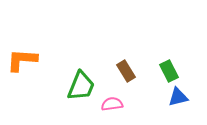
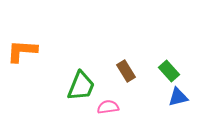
orange L-shape: moved 9 px up
green rectangle: rotated 15 degrees counterclockwise
pink semicircle: moved 4 px left, 3 px down
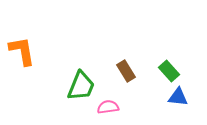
orange L-shape: rotated 76 degrees clockwise
blue triangle: rotated 20 degrees clockwise
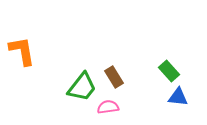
brown rectangle: moved 12 px left, 6 px down
green trapezoid: moved 1 px right, 1 px down; rotated 16 degrees clockwise
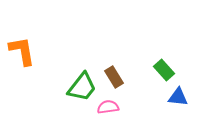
green rectangle: moved 5 px left, 1 px up
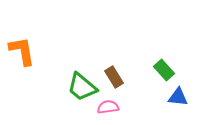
green trapezoid: rotated 92 degrees clockwise
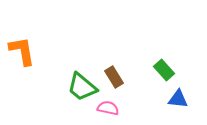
blue triangle: moved 2 px down
pink semicircle: moved 1 px down; rotated 20 degrees clockwise
